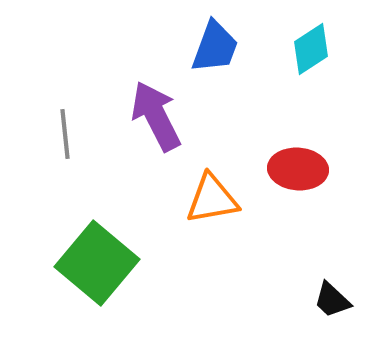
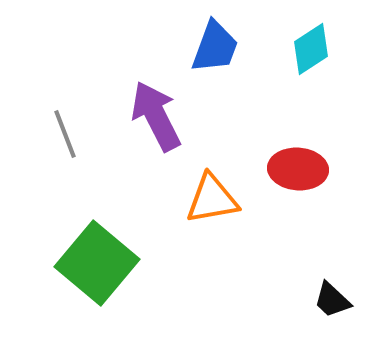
gray line: rotated 15 degrees counterclockwise
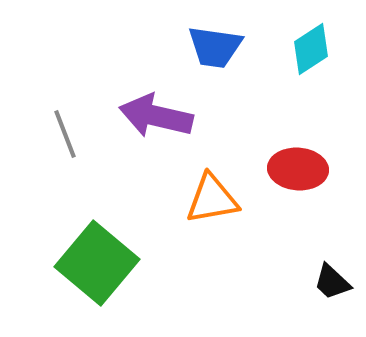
blue trapezoid: rotated 78 degrees clockwise
purple arrow: rotated 50 degrees counterclockwise
black trapezoid: moved 18 px up
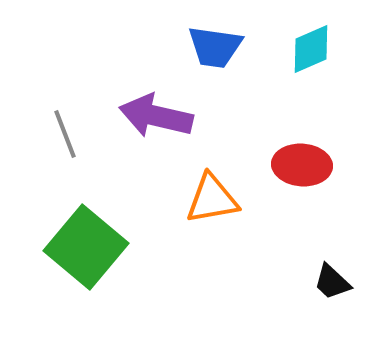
cyan diamond: rotated 10 degrees clockwise
red ellipse: moved 4 px right, 4 px up
green square: moved 11 px left, 16 px up
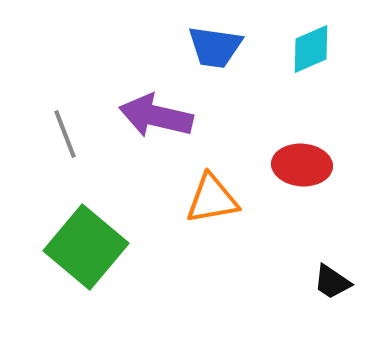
black trapezoid: rotated 9 degrees counterclockwise
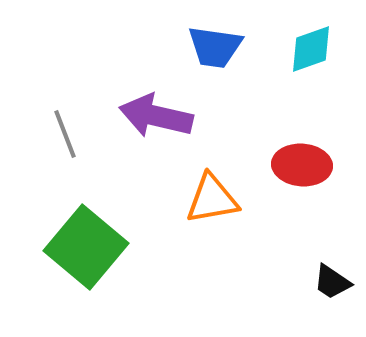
cyan diamond: rotated 4 degrees clockwise
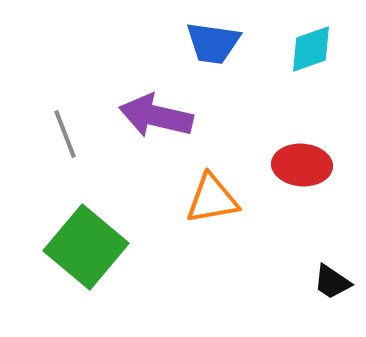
blue trapezoid: moved 2 px left, 4 px up
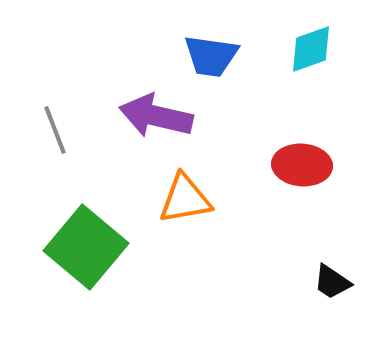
blue trapezoid: moved 2 px left, 13 px down
gray line: moved 10 px left, 4 px up
orange triangle: moved 27 px left
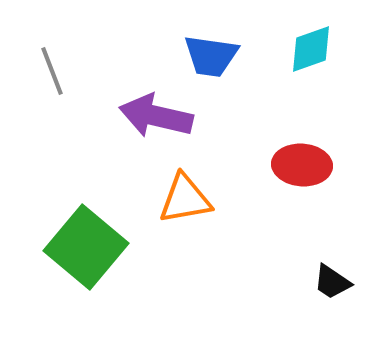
gray line: moved 3 px left, 59 px up
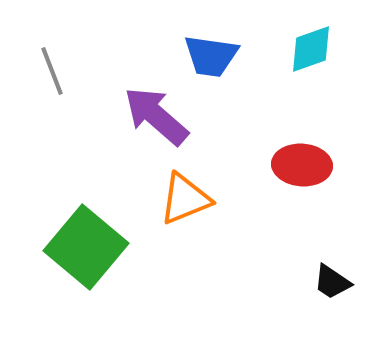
purple arrow: rotated 28 degrees clockwise
orange triangle: rotated 12 degrees counterclockwise
